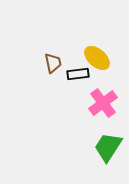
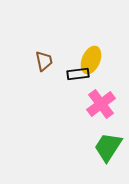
yellow ellipse: moved 6 px left, 2 px down; rotated 72 degrees clockwise
brown trapezoid: moved 9 px left, 2 px up
pink cross: moved 2 px left, 1 px down
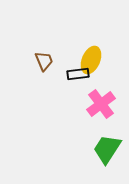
brown trapezoid: rotated 10 degrees counterclockwise
green trapezoid: moved 1 px left, 2 px down
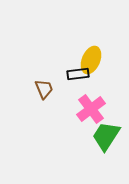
brown trapezoid: moved 28 px down
pink cross: moved 10 px left, 5 px down
green trapezoid: moved 1 px left, 13 px up
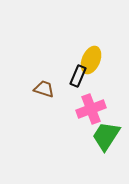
black rectangle: moved 2 px down; rotated 60 degrees counterclockwise
brown trapezoid: rotated 50 degrees counterclockwise
pink cross: rotated 16 degrees clockwise
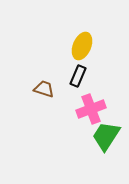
yellow ellipse: moved 9 px left, 14 px up
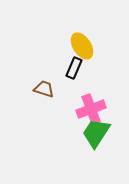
yellow ellipse: rotated 56 degrees counterclockwise
black rectangle: moved 4 px left, 8 px up
green trapezoid: moved 10 px left, 3 px up
